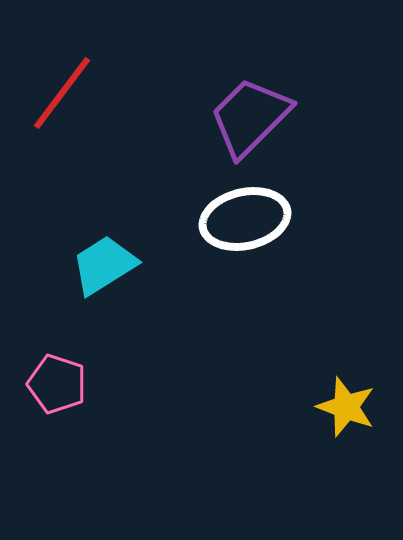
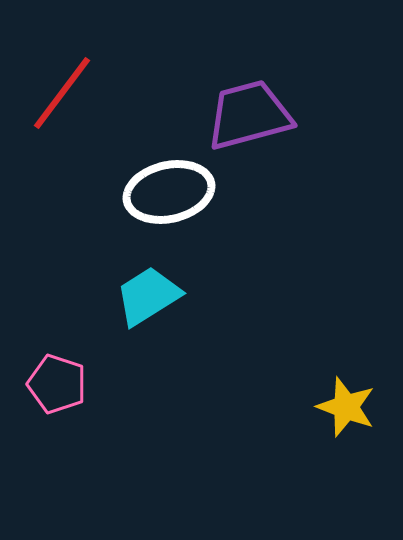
purple trapezoid: moved 1 px left, 2 px up; rotated 30 degrees clockwise
white ellipse: moved 76 px left, 27 px up
cyan trapezoid: moved 44 px right, 31 px down
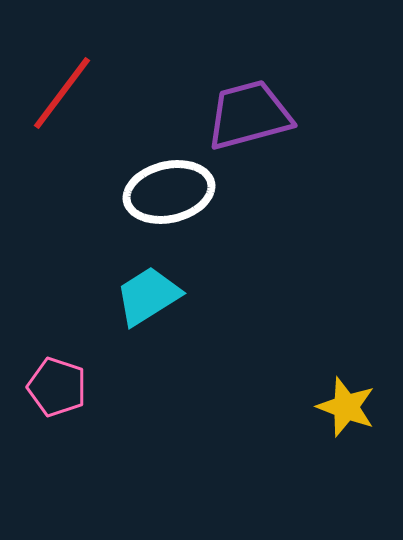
pink pentagon: moved 3 px down
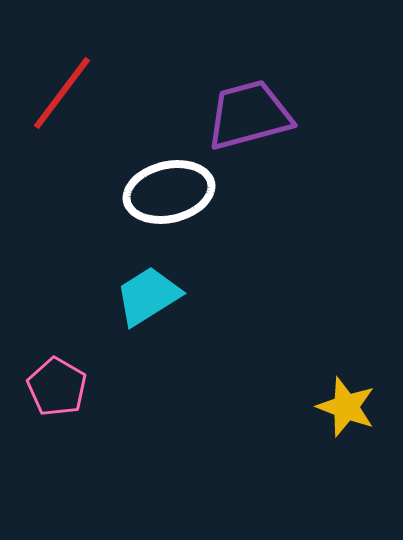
pink pentagon: rotated 12 degrees clockwise
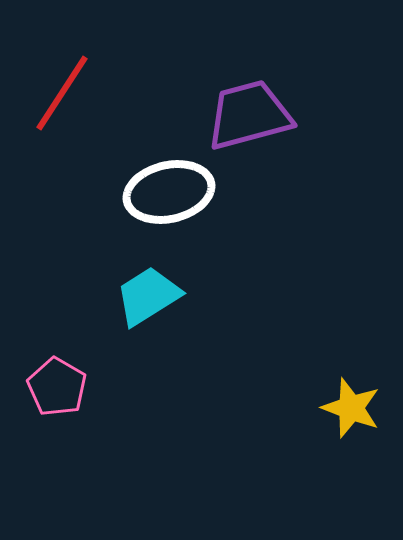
red line: rotated 4 degrees counterclockwise
yellow star: moved 5 px right, 1 px down
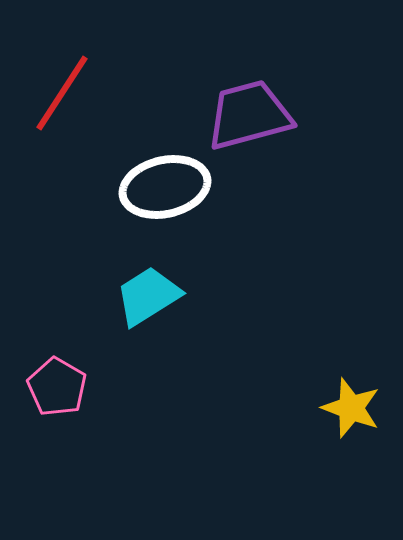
white ellipse: moved 4 px left, 5 px up
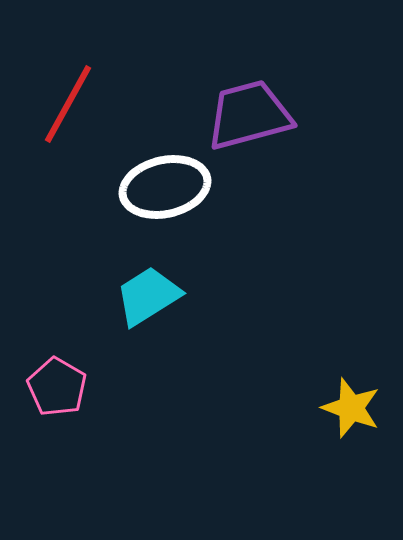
red line: moved 6 px right, 11 px down; rotated 4 degrees counterclockwise
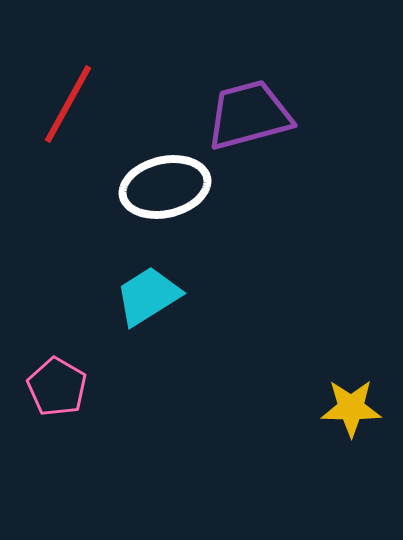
yellow star: rotated 20 degrees counterclockwise
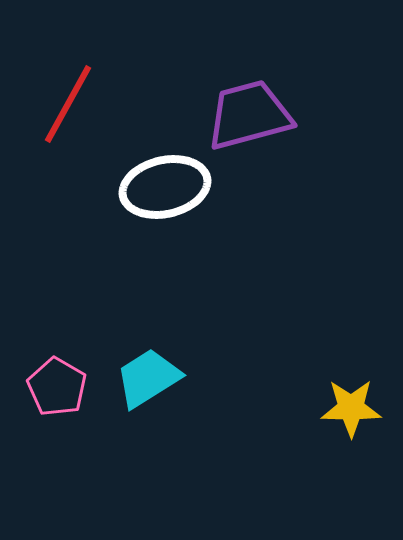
cyan trapezoid: moved 82 px down
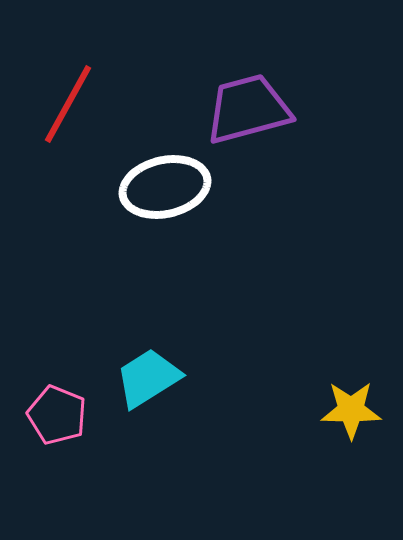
purple trapezoid: moved 1 px left, 6 px up
pink pentagon: moved 28 px down; rotated 8 degrees counterclockwise
yellow star: moved 2 px down
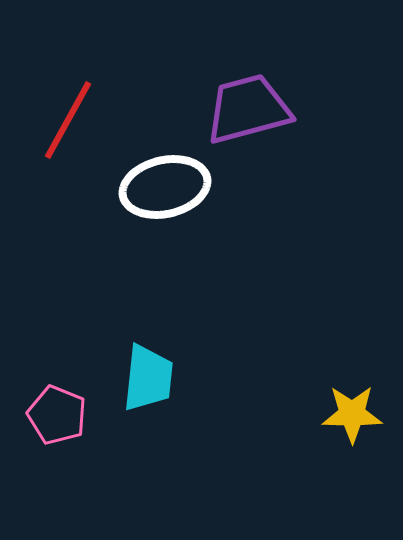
red line: moved 16 px down
cyan trapezoid: rotated 128 degrees clockwise
yellow star: moved 1 px right, 4 px down
